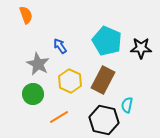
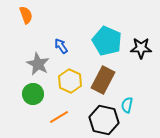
blue arrow: moved 1 px right
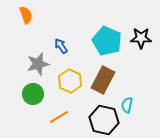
black star: moved 10 px up
gray star: rotated 30 degrees clockwise
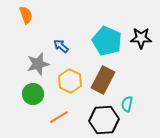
blue arrow: rotated 14 degrees counterclockwise
cyan semicircle: moved 1 px up
black hexagon: rotated 16 degrees counterclockwise
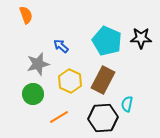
black hexagon: moved 1 px left, 2 px up
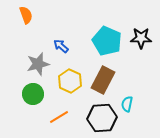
black hexagon: moved 1 px left
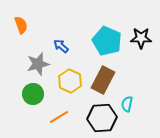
orange semicircle: moved 5 px left, 10 px down
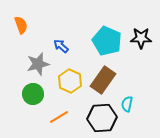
brown rectangle: rotated 8 degrees clockwise
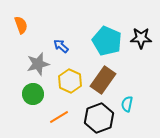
black hexagon: moved 3 px left; rotated 16 degrees counterclockwise
